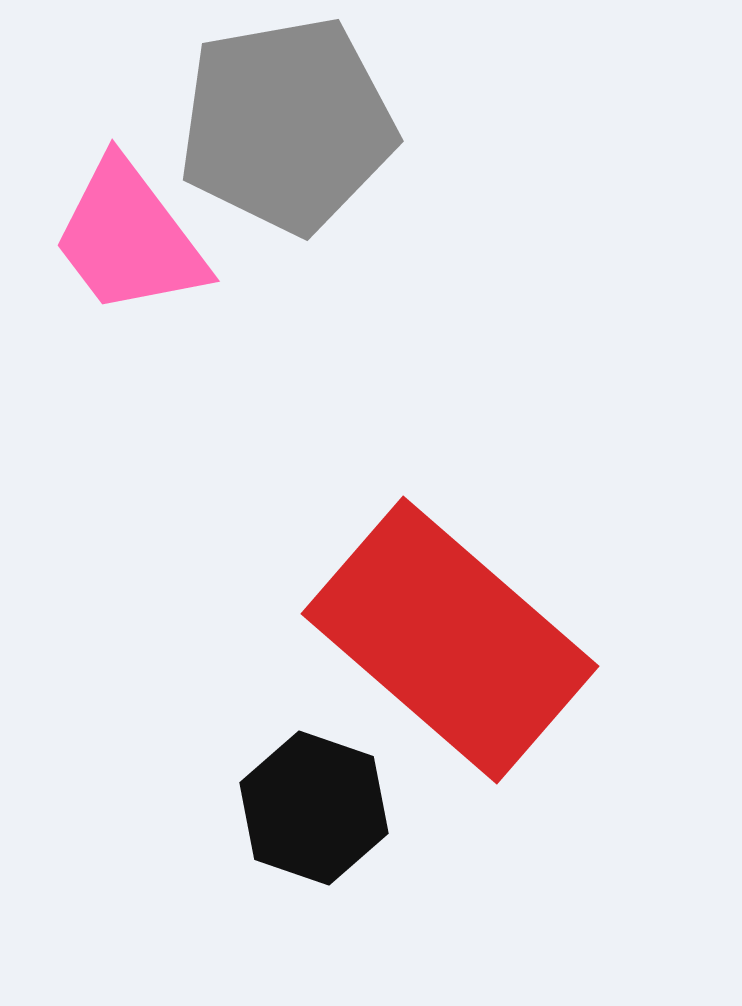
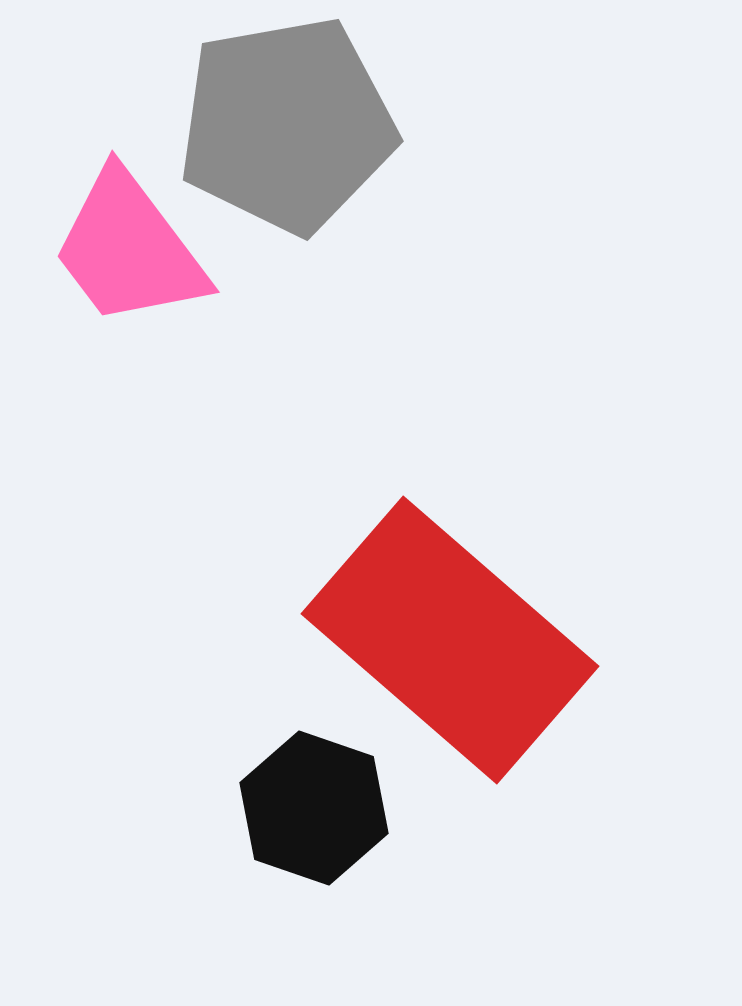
pink trapezoid: moved 11 px down
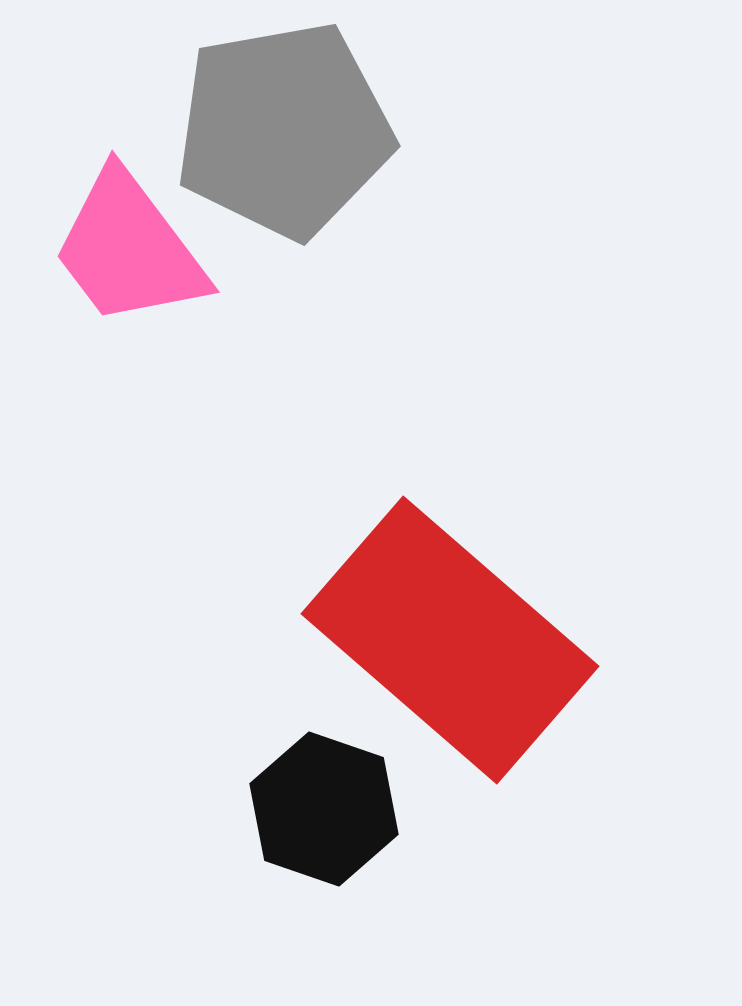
gray pentagon: moved 3 px left, 5 px down
black hexagon: moved 10 px right, 1 px down
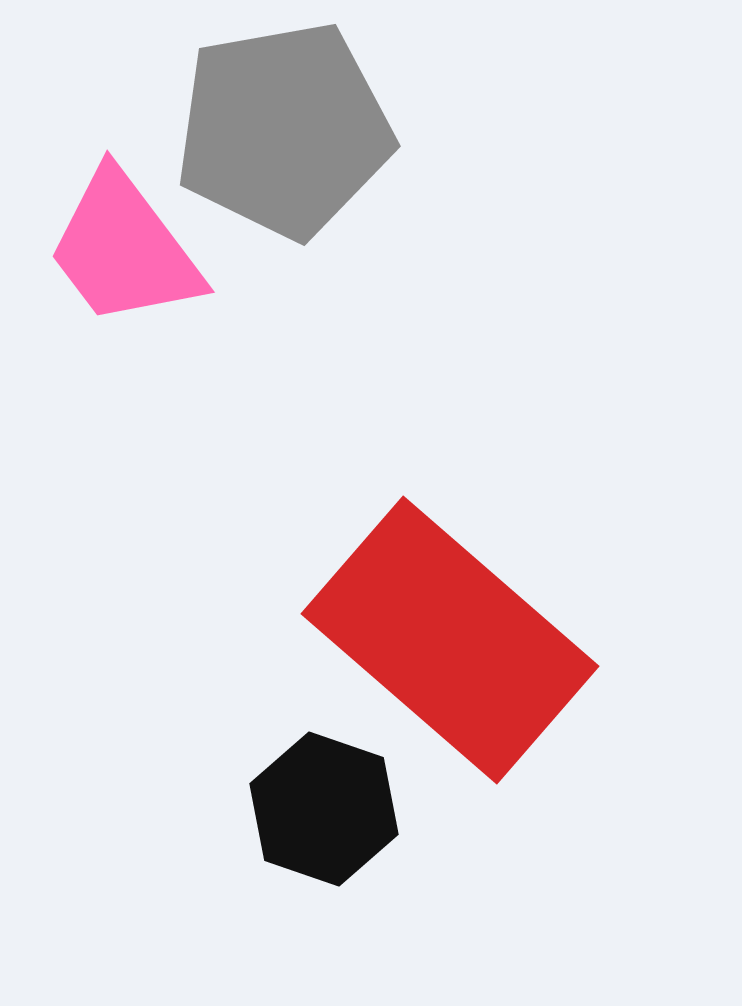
pink trapezoid: moved 5 px left
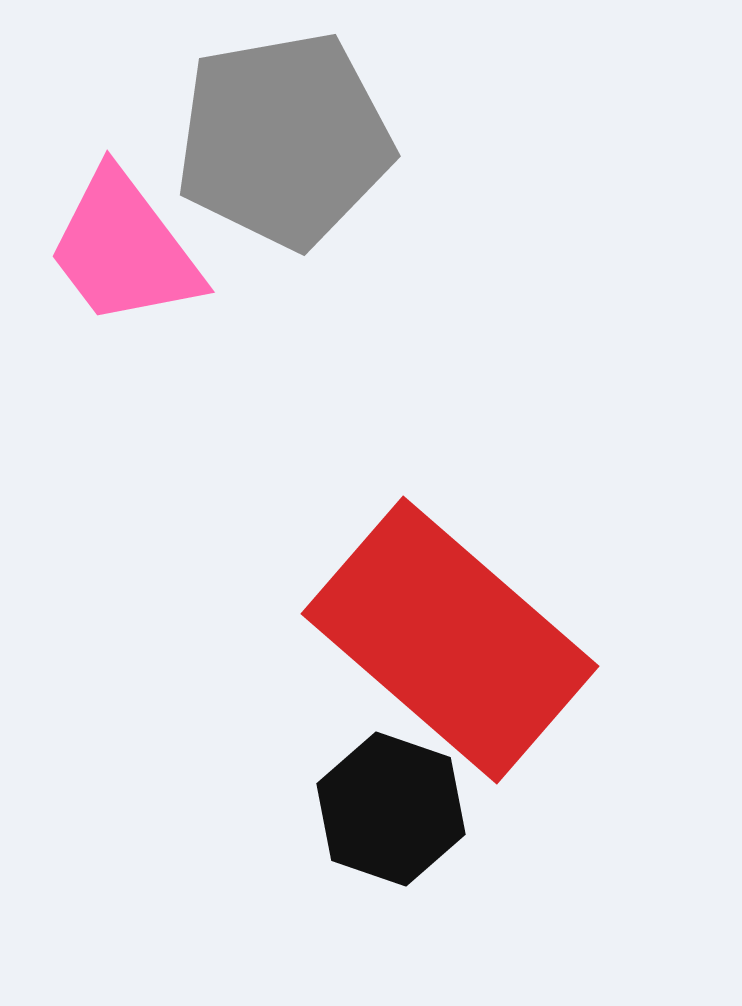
gray pentagon: moved 10 px down
black hexagon: moved 67 px right
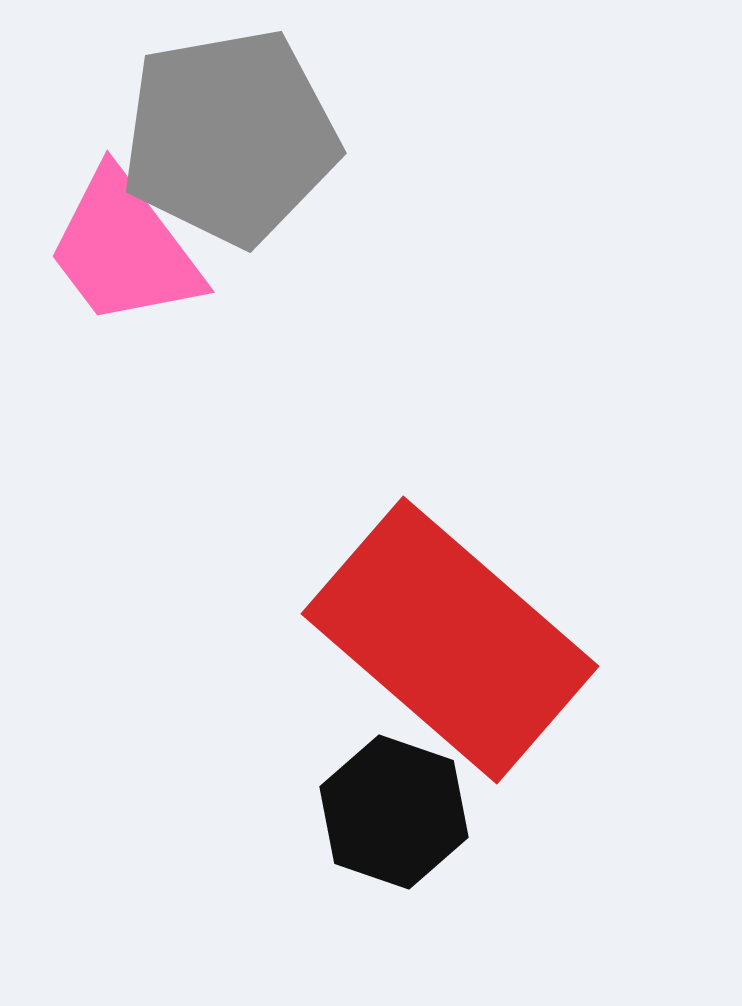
gray pentagon: moved 54 px left, 3 px up
black hexagon: moved 3 px right, 3 px down
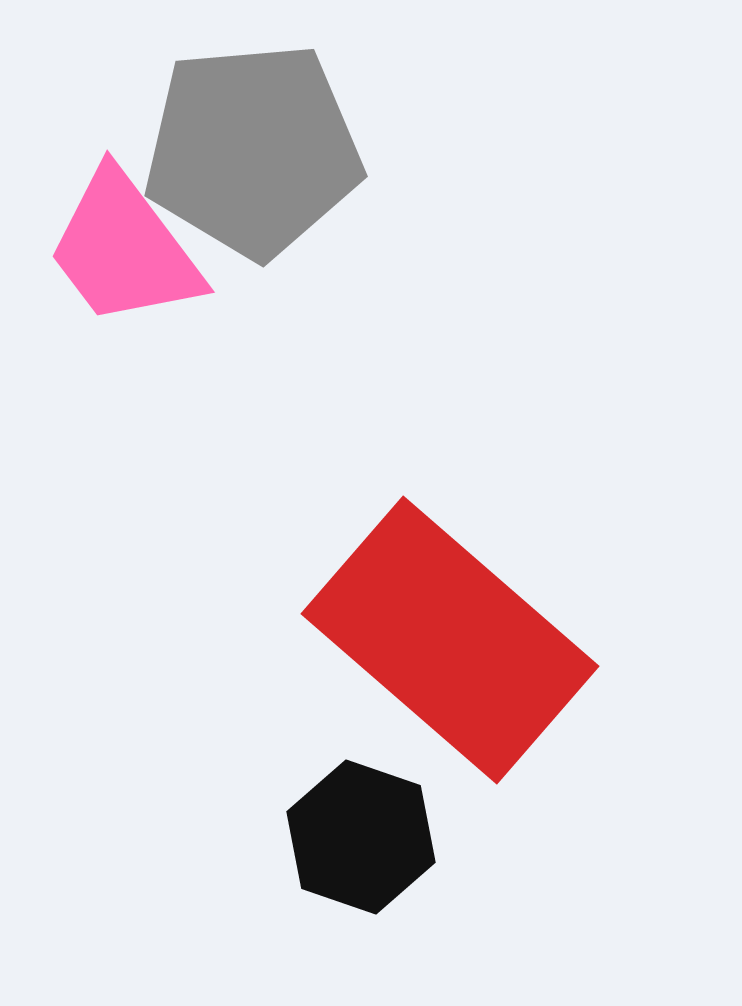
gray pentagon: moved 23 px right, 13 px down; rotated 5 degrees clockwise
black hexagon: moved 33 px left, 25 px down
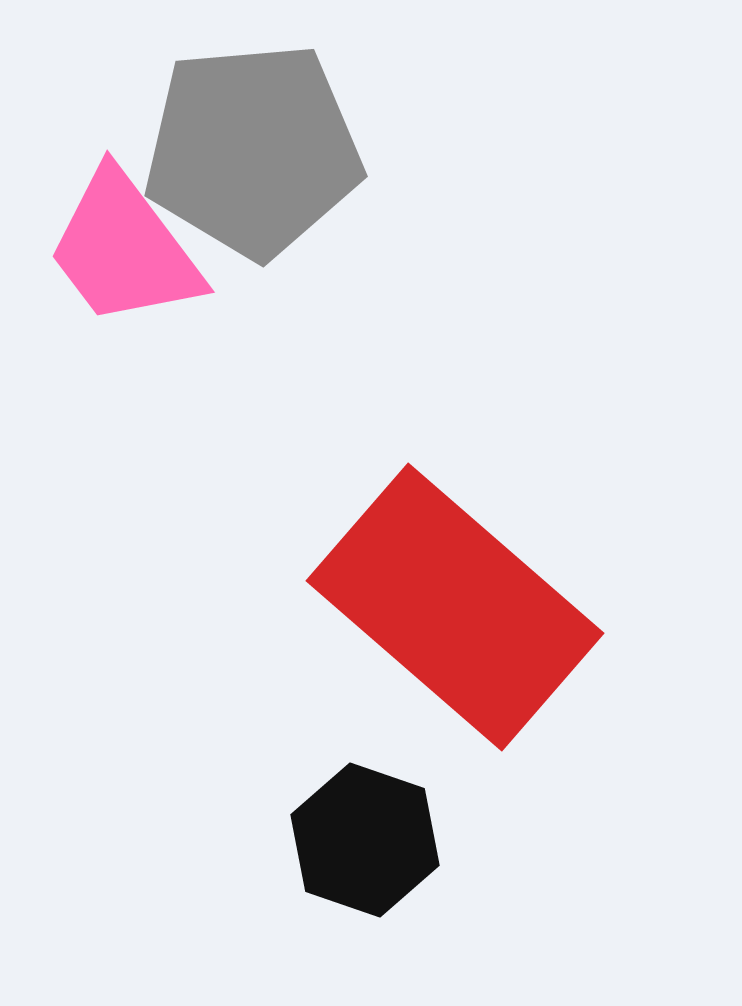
red rectangle: moved 5 px right, 33 px up
black hexagon: moved 4 px right, 3 px down
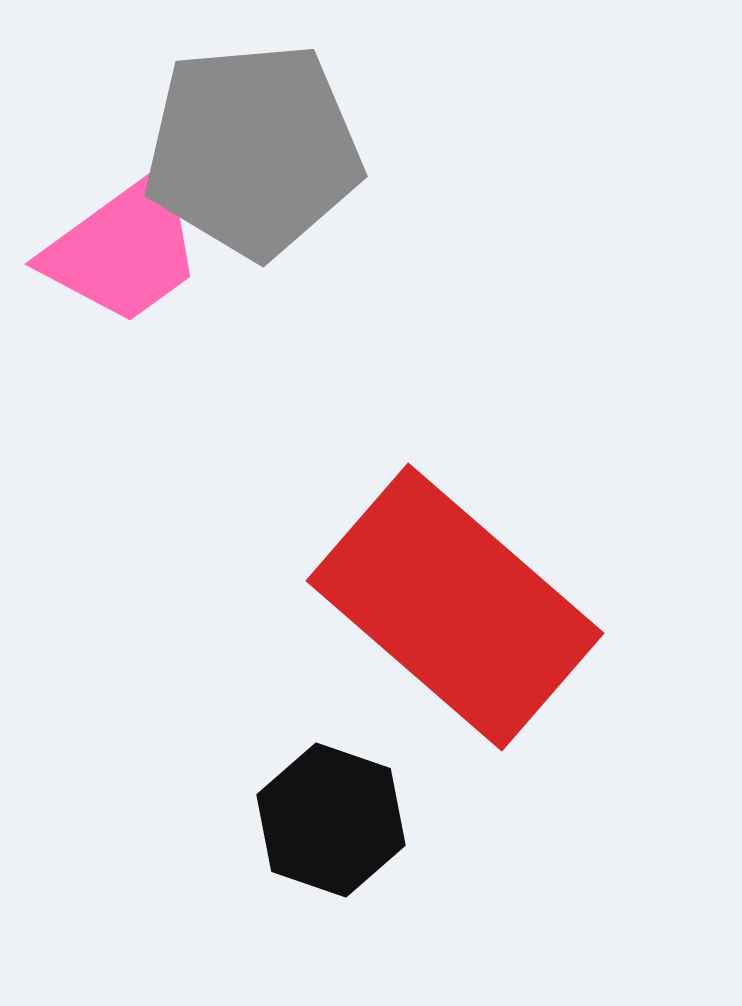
pink trapezoid: rotated 89 degrees counterclockwise
black hexagon: moved 34 px left, 20 px up
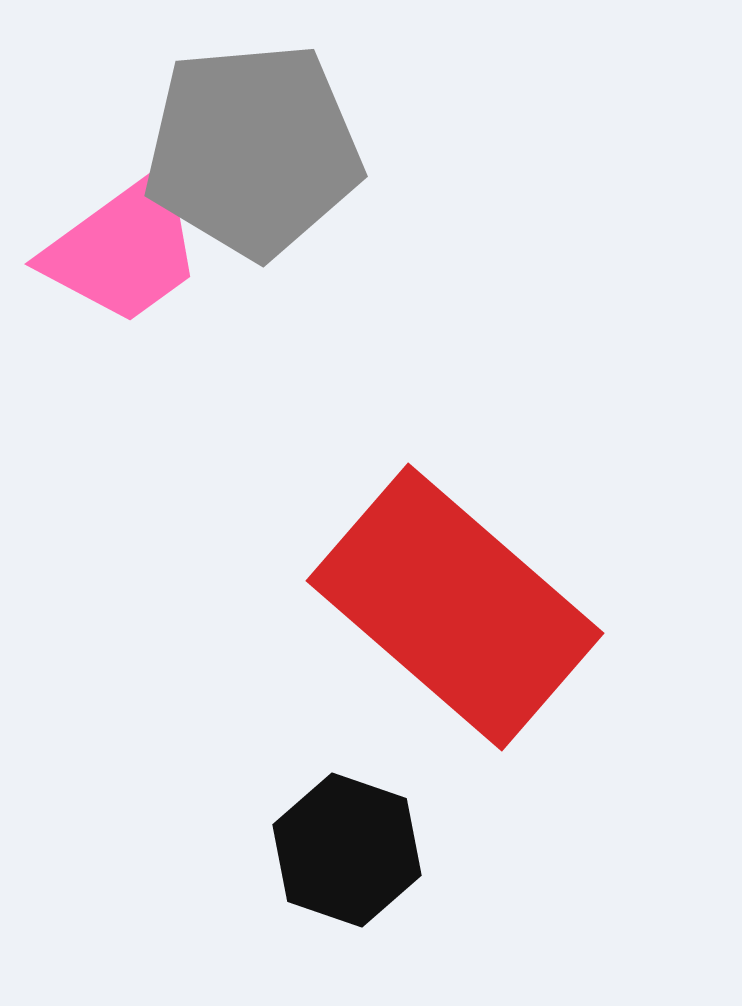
black hexagon: moved 16 px right, 30 px down
